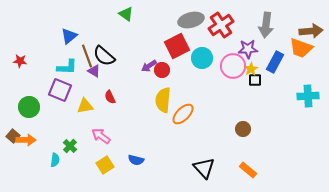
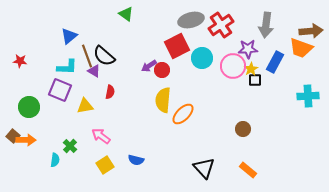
red semicircle: moved 5 px up; rotated 144 degrees counterclockwise
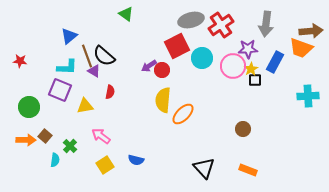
gray arrow: moved 1 px up
brown square: moved 32 px right
orange rectangle: rotated 18 degrees counterclockwise
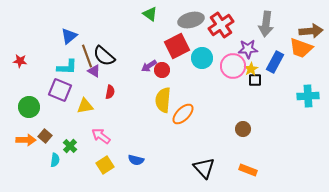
green triangle: moved 24 px right
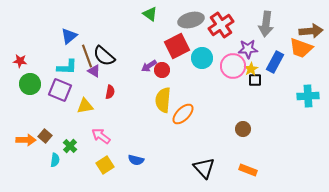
green circle: moved 1 px right, 23 px up
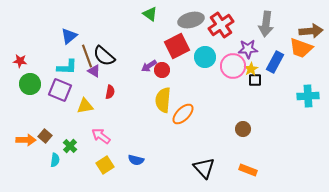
cyan circle: moved 3 px right, 1 px up
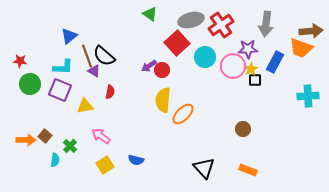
red square: moved 3 px up; rotated 15 degrees counterclockwise
cyan L-shape: moved 4 px left
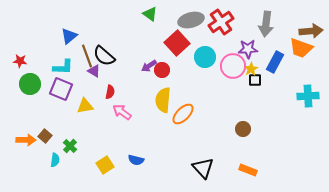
red cross: moved 3 px up
purple square: moved 1 px right, 1 px up
pink arrow: moved 21 px right, 24 px up
black triangle: moved 1 px left
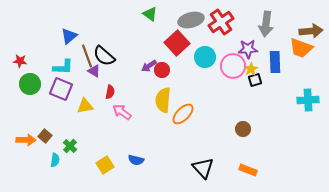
blue rectangle: rotated 30 degrees counterclockwise
black square: rotated 16 degrees counterclockwise
cyan cross: moved 4 px down
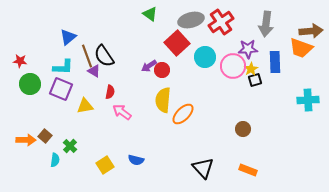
blue triangle: moved 1 px left, 1 px down
black semicircle: rotated 15 degrees clockwise
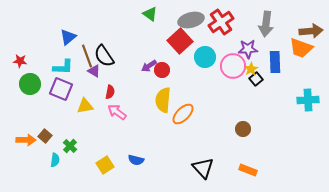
red square: moved 3 px right, 2 px up
black square: moved 1 px right, 1 px up; rotated 24 degrees counterclockwise
pink arrow: moved 5 px left
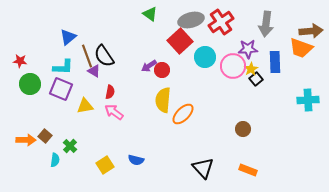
pink arrow: moved 3 px left
